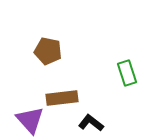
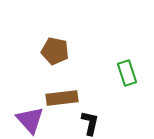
brown pentagon: moved 7 px right
black L-shape: moved 1 px left; rotated 65 degrees clockwise
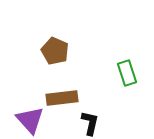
brown pentagon: rotated 12 degrees clockwise
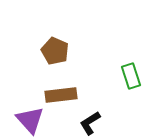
green rectangle: moved 4 px right, 3 px down
brown rectangle: moved 1 px left, 3 px up
black L-shape: rotated 135 degrees counterclockwise
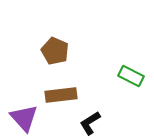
green rectangle: rotated 45 degrees counterclockwise
purple triangle: moved 6 px left, 2 px up
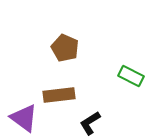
brown pentagon: moved 10 px right, 3 px up
brown rectangle: moved 2 px left
purple triangle: rotated 12 degrees counterclockwise
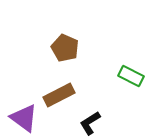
brown rectangle: rotated 20 degrees counterclockwise
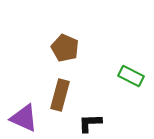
brown rectangle: moved 1 px right; rotated 48 degrees counterclockwise
purple triangle: rotated 12 degrees counterclockwise
black L-shape: rotated 30 degrees clockwise
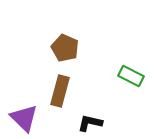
brown rectangle: moved 4 px up
purple triangle: rotated 20 degrees clockwise
black L-shape: rotated 15 degrees clockwise
